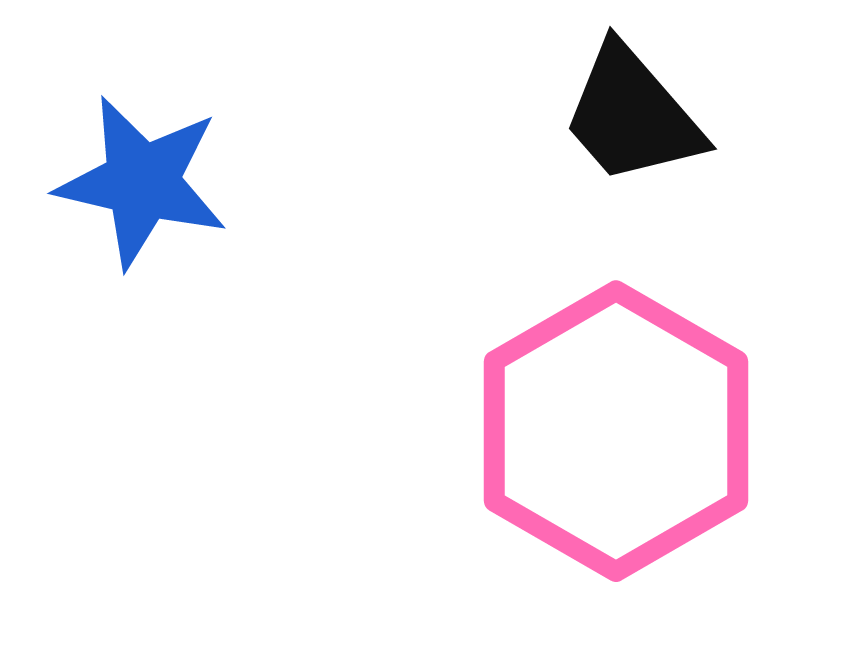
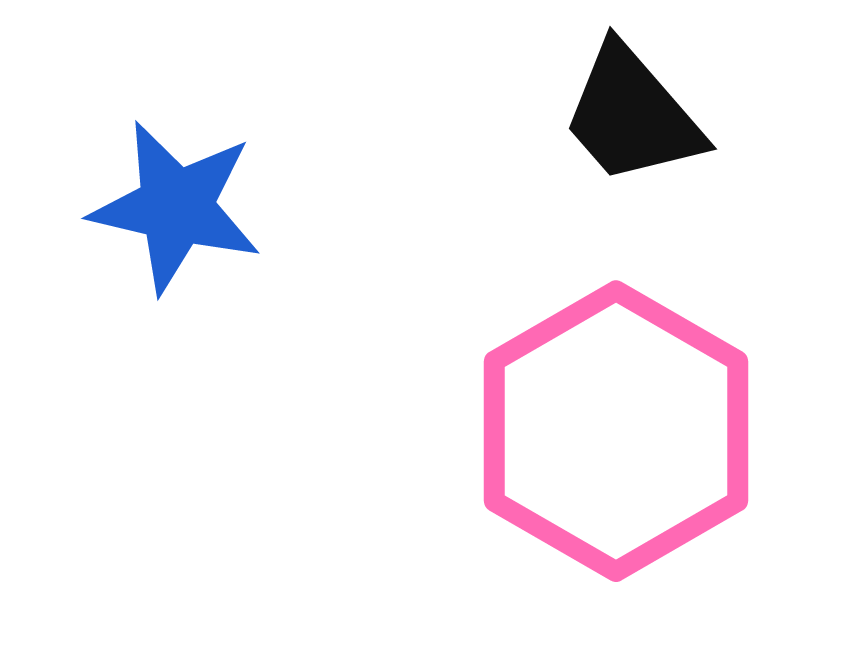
blue star: moved 34 px right, 25 px down
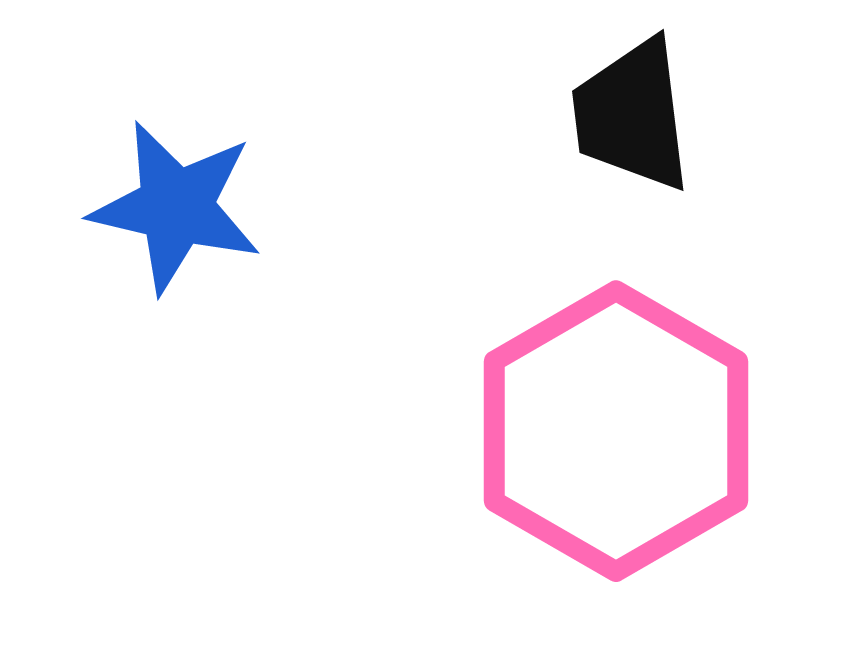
black trapezoid: rotated 34 degrees clockwise
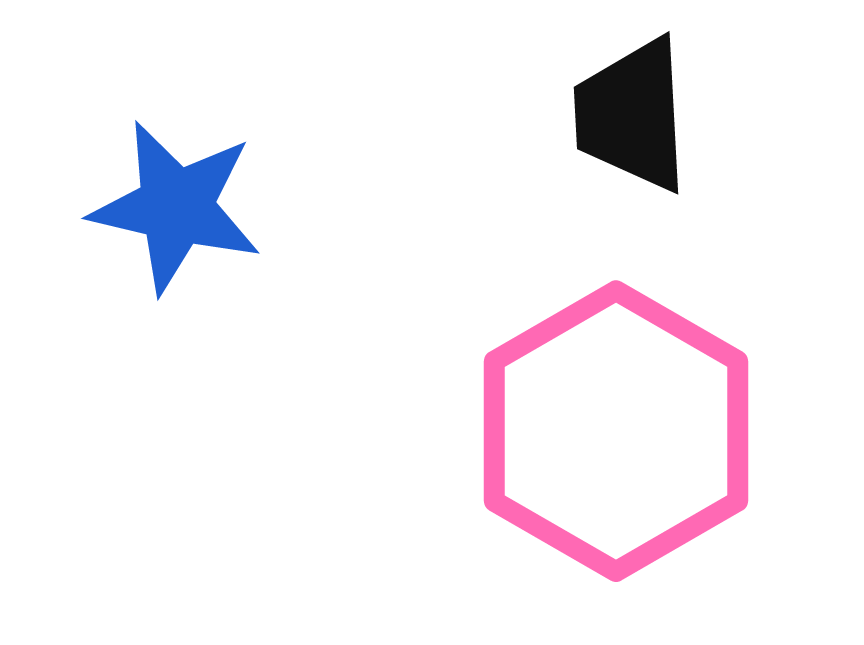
black trapezoid: rotated 4 degrees clockwise
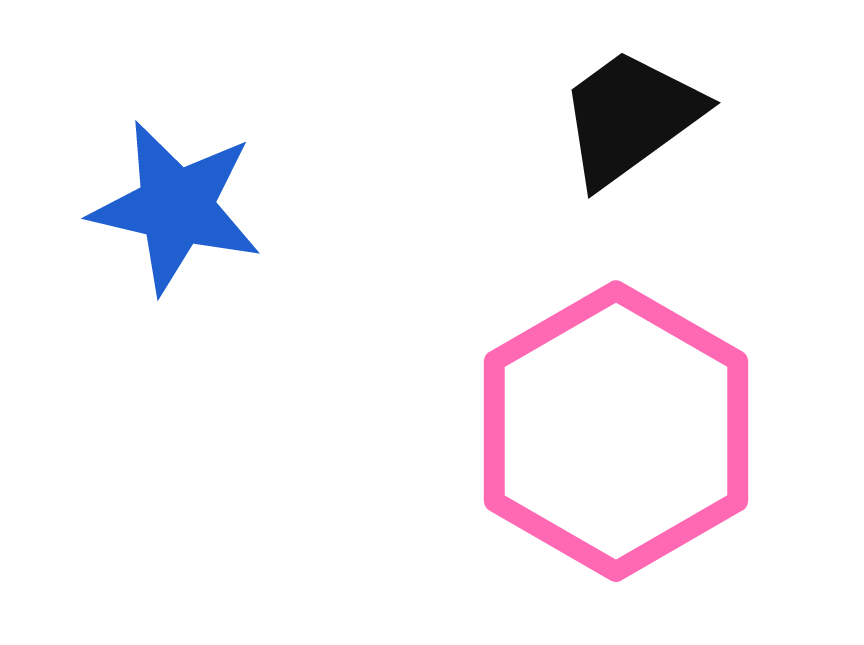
black trapezoid: moved 2 px left, 2 px down; rotated 57 degrees clockwise
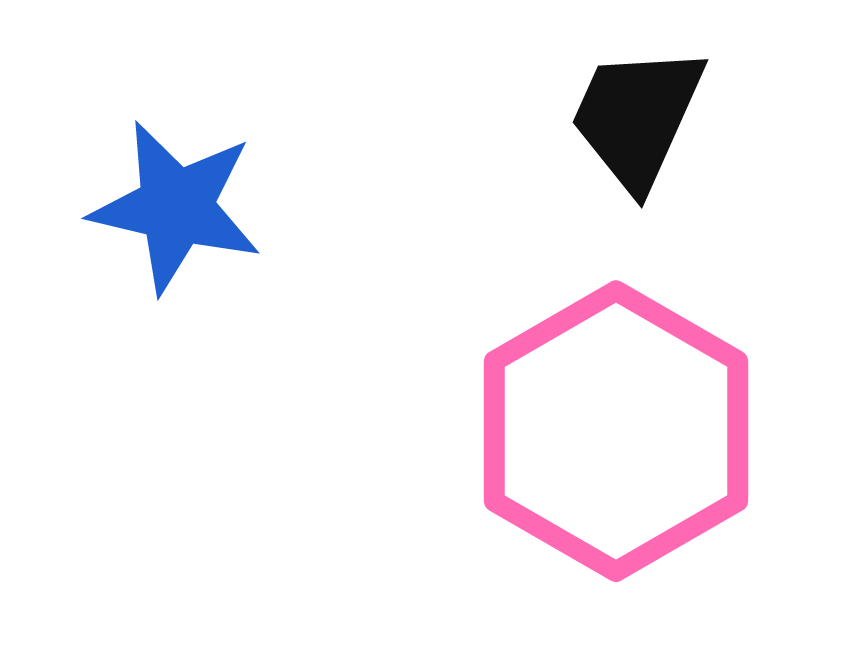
black trapezoid: moved 7 px right; rotated 30 degrees counterclockwise
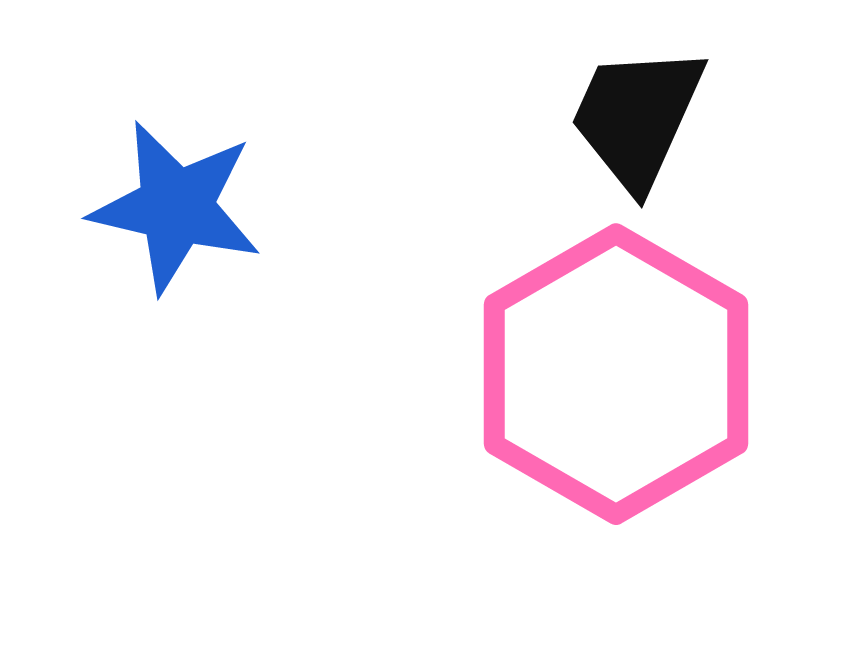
pink hexagon: moved 57 px up
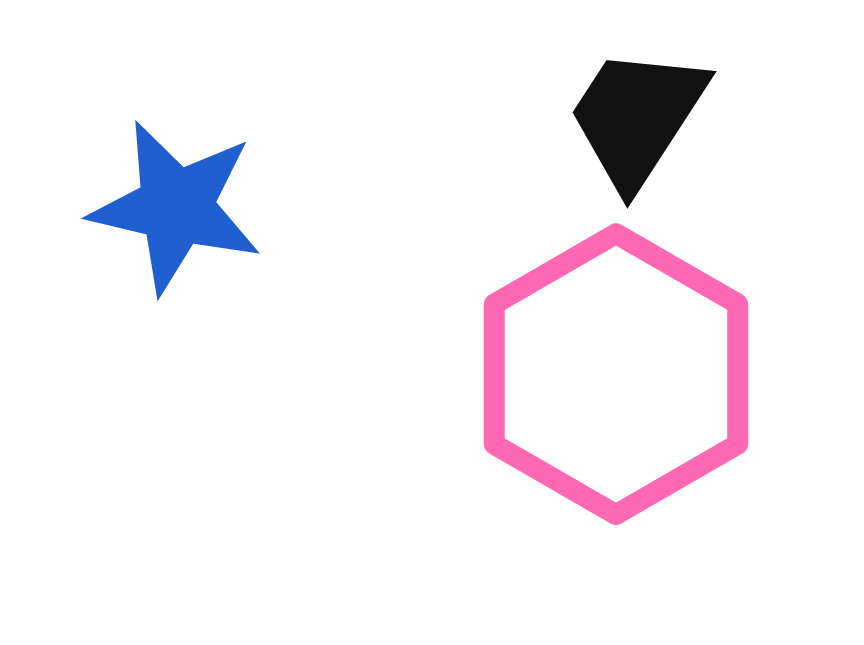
black trapezoid: rotated 9 degrees clockwise
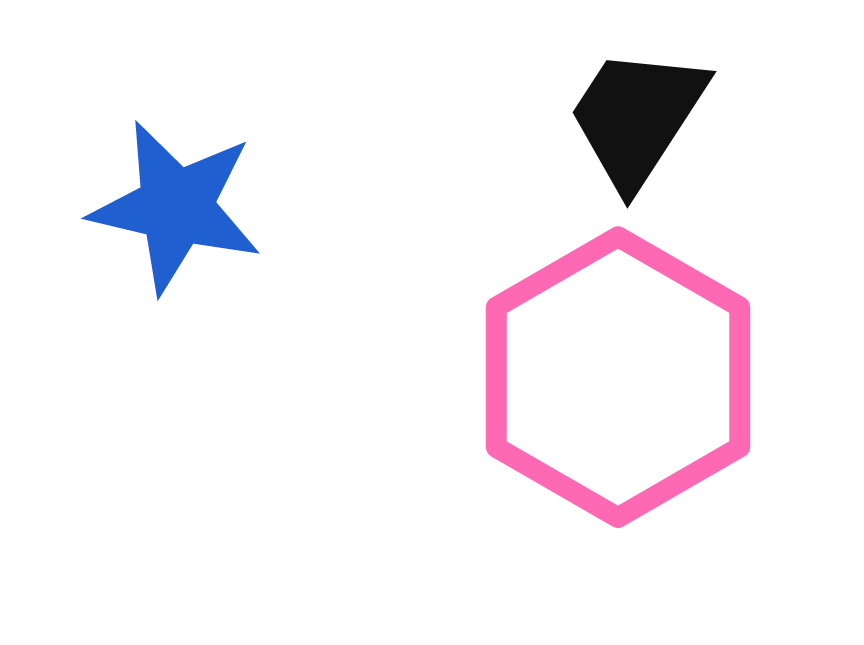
pink hexagon: moved 2 px right, 3 px down
